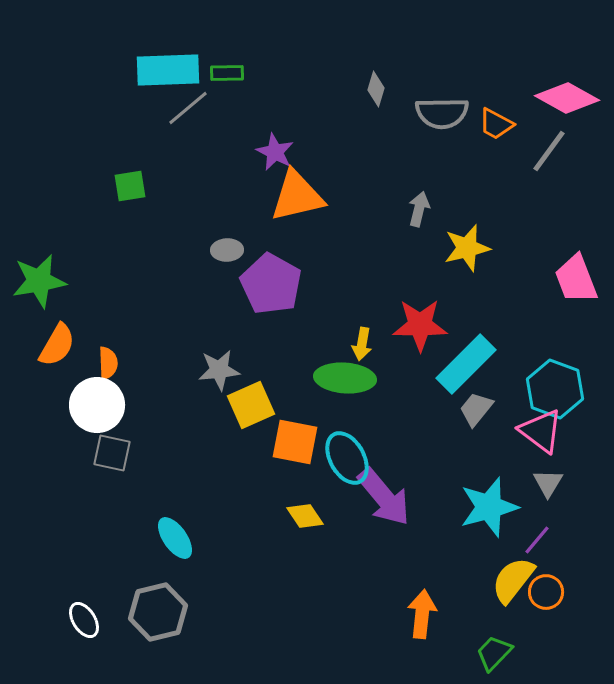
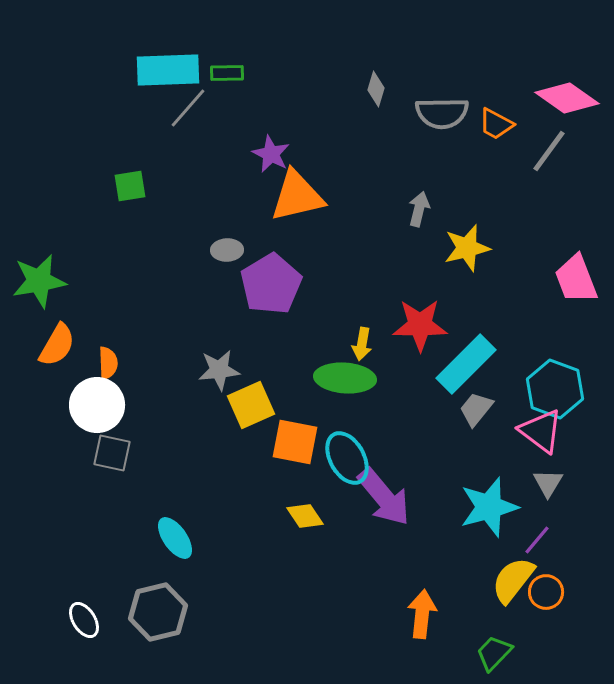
pink diamond at (567, 98): rotated 6 degrees clockwise
gray line at (188, 108): rotated 9 degrees counterclockwise
purple star at (275, 152): moved 4 px left, 2 px down
purple pentagon at (271, 284): rotated 12 degrees clockwise
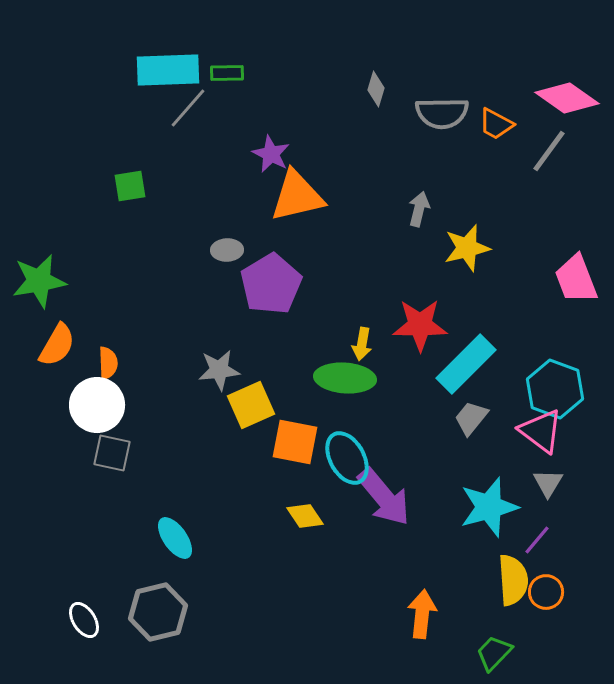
gray trapezoid at (476, 409): moved 5 px left, 9 px down
yellow semicircle at (513, 580): rotated 138 degrees clockwise
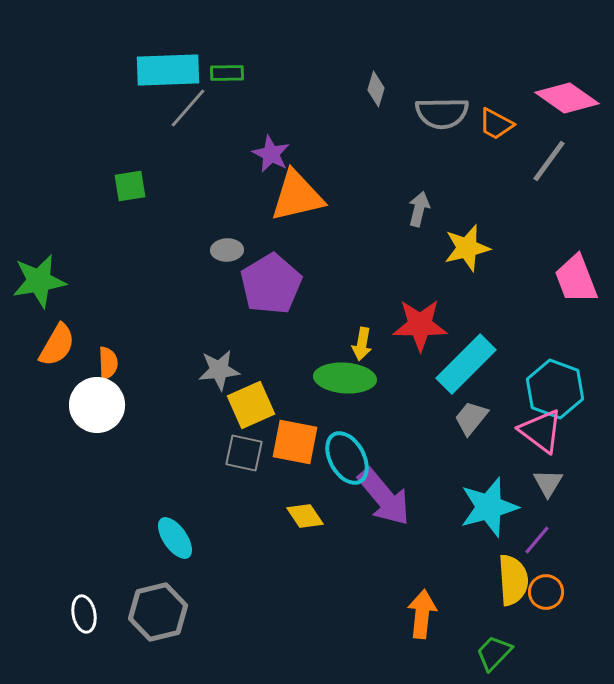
gray line at (549, 151): moved 10 px down
gray square at (112, 453): moved 132 px right
white ellipse at (84, 620): moved 6 px up; rotated 21 degrees clockwise
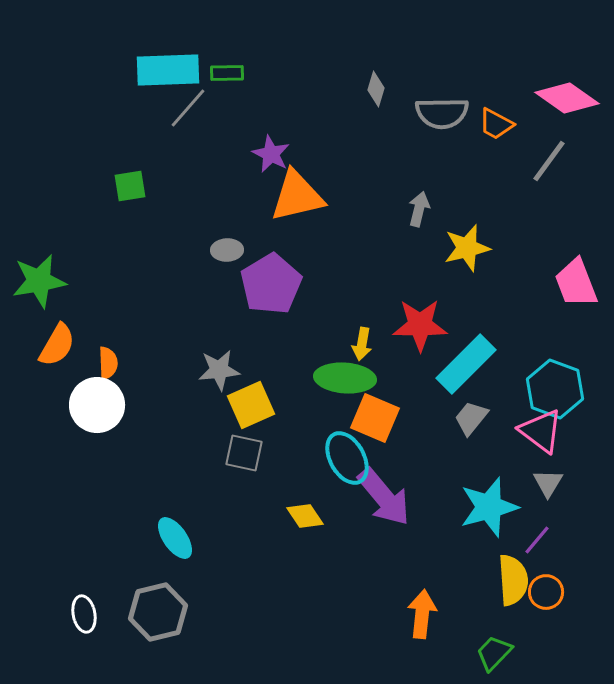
pink trapezoid at (576, 279): moved 4 px down
orange square at (295, 442): moved 80 px right, 24 px up; rotated 12 degrees clockwise
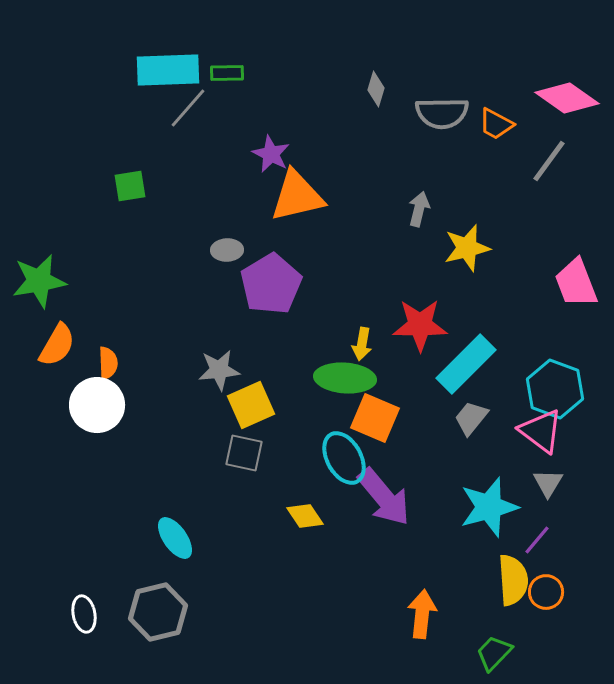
cyan ellipse at (347, 458): moved 3 px left
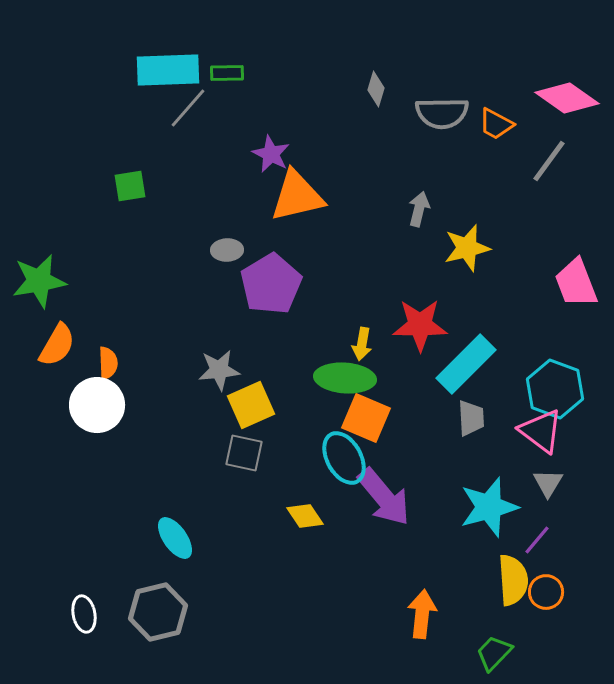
orange square at (375, 418): moved 9 px left
gray trapezoid at (471, 418): rotated 138 degrees clockwise
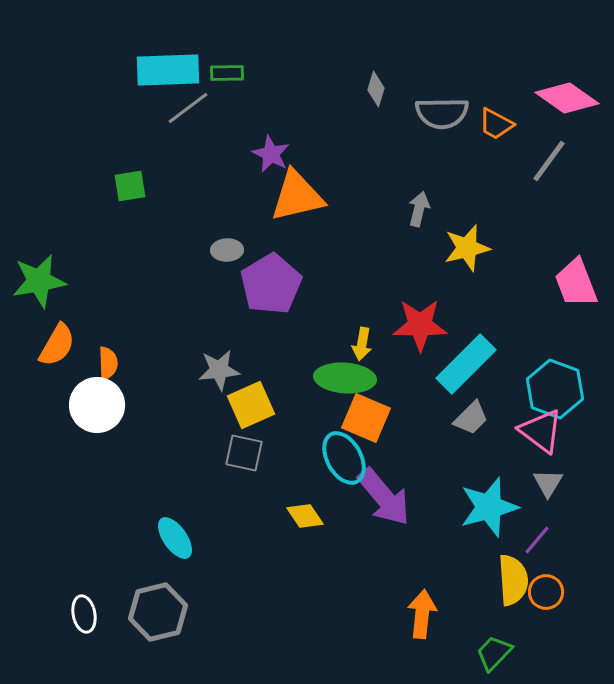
gray line at (188, 108): rotated 12 degrees clockwise
gray trapezoid at (471, 418): rotated 48 degrees clockwise
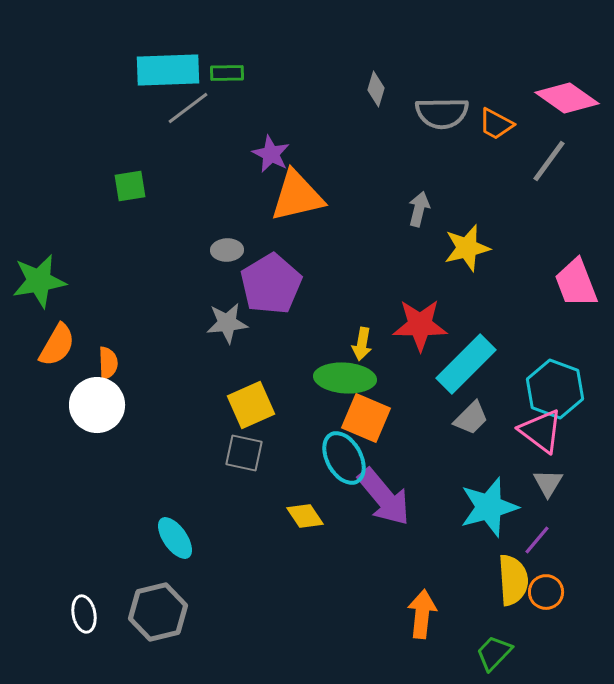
gray star at (219, 370): moved 8 px right, 47 px up
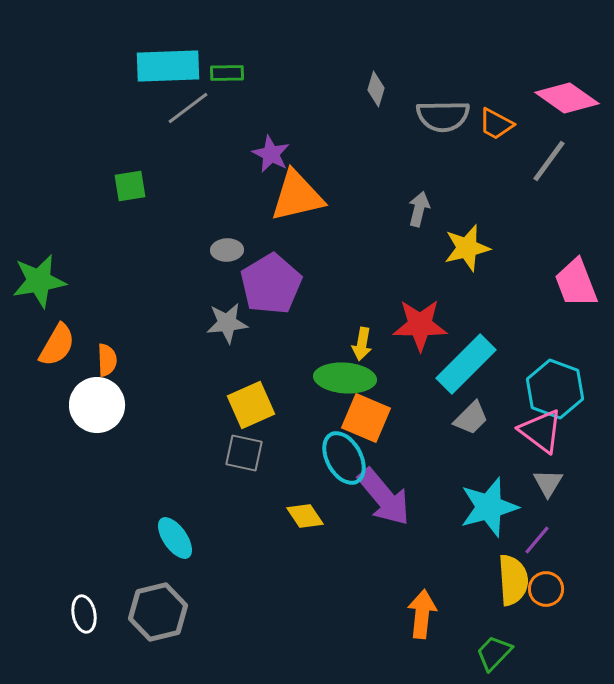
cyan rectangle at (168, 70): moved 4 px up
gray semicircle at (442, 113): moved 1 px right, 3 px down
orange semicircle at (108, 363): moved 1 px left, 3 px up
orange circle at (546, 592): moved 3 px up
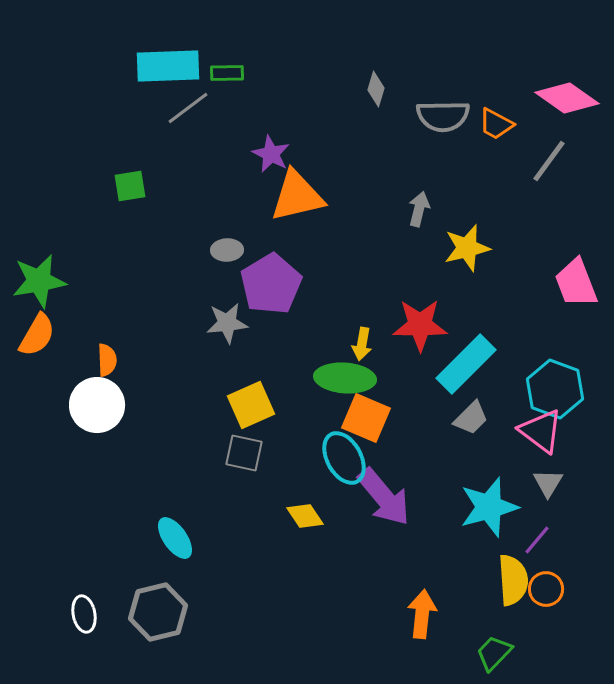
orange semicircle at (57, 345): moved 20 px left, 10 px up
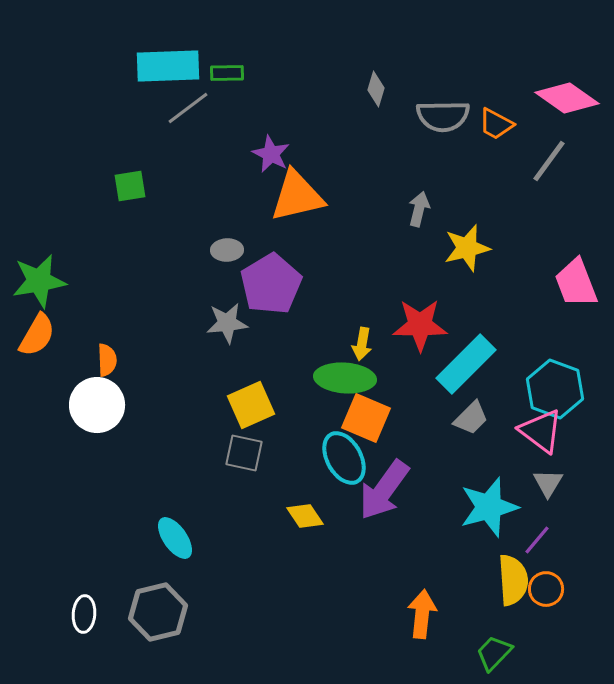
purple arrow at (384, 497): moved 7 px up; rotated 76 degrees clockwise
white ellipse at (84, 614): rotated 15 degrees clockwise
